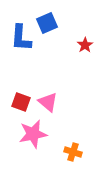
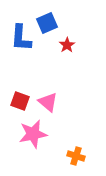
red star: moved 18 px left
red square: moved 1 px left, 1 px up
orange cross: moved 3 px right, 4 px down
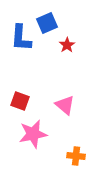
pink triangle: moved 17 px right, 3 px down
orange cross: rotated 12 degrees counterclockwise
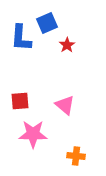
red square: rotated 24 degrees counterclockwise
pink star: rotated 12 degrees clockwise
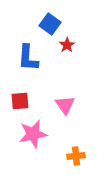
blue square: moved 3 px right, 1 px down; rotated 30 degrees counterclockwise
blue L-shape: moved 7 px right, 20 px down
pink triangle: rotated 15 degrees clockwise
pink star: rotated 12 degrees counterclockwise
orange cross: rotated 12 degrees counterclockwise
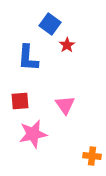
orange cross: moved 16 px right; rotated 12 degrees clockwise
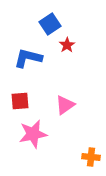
blue square: rotated 20 degrees clockwise
blue L-shape: rotated 100 degrees clockwise
pink triangle: rotated 30 degrees clockwise
orange cross: moved 1 px left, 1 px down
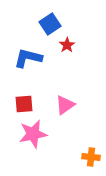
red square: moved 4 px right, 3 px down
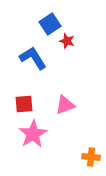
red star: moved 4 px up; rotated 21 degrees counterclockwise
blue L-shape: moved 5 px right; rotated 44 degrees clockwise
pink triangle: rotated 15 degrees clockwise
pink star: rotated 20 degrees counterclockwise
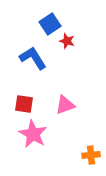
red square: rotated 12 degrees clockwise
pink star: rotated 12 degrees counterclockwise
orange cross: moved 2 px up; rotated 12 degrees counterclockwise
